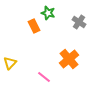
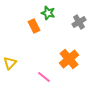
gray cross: rotated 24 degrees clockwise
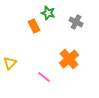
gray cross: moved 3 px left; rotated 32 degrees counterclockwise
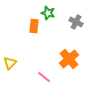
orange rectangle: rotated 32 degrees clockwise
